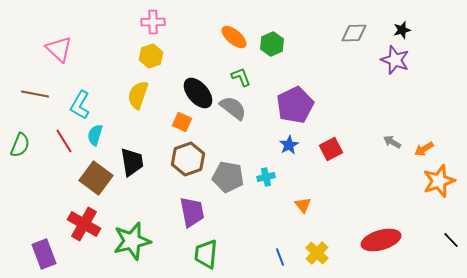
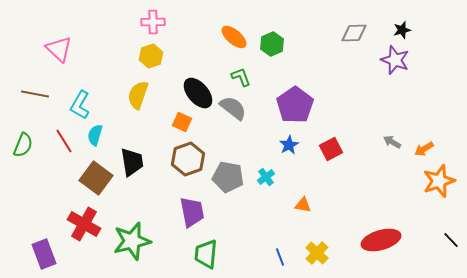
purple pentagon: rotated 9 degrees counterclockwise
green semicircle: moved 3 px right
cyan cross: rotated 24 degrees counterclockwise
orange triangle: rotated 42 degrees counterclockwise
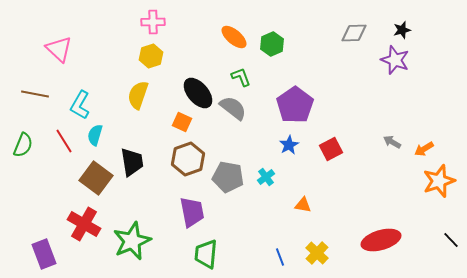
green star: rotated 9 degrees counterclockwise
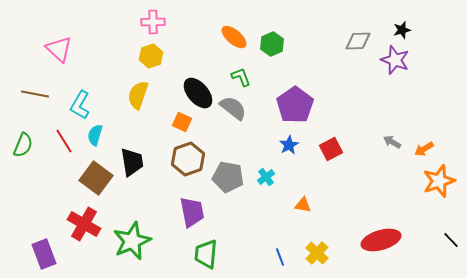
gray diamond: moved 4 px right, 8 px down
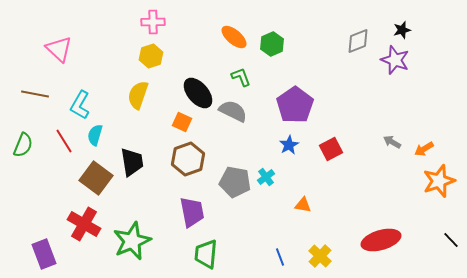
gray diamond: rotated 20 degrees counterclockwise
gray semicircle: moved 3 px down; rotated 12 degrees counterclockwise
gray pentagon: moved 7 px right, 5 px down
yellow cross: moved 3 px right, 3 px down
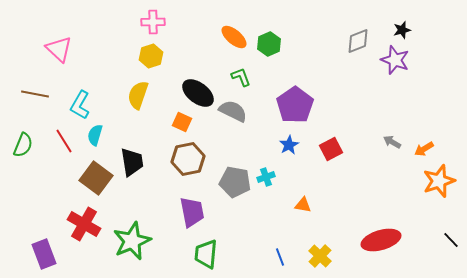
green hexagon: moved 3 px left
black ellipse: rotated 12 degrees counterclockwise
brown hexagon: rotated 8 degrees clockwise
cyan cross: rotated 18 degrees clockwise
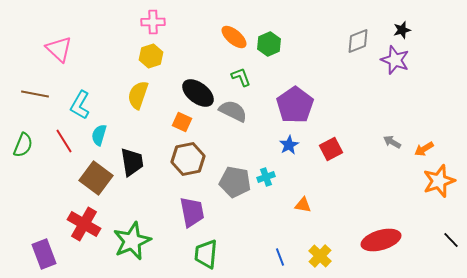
cyan semicircle: moved 4 px right
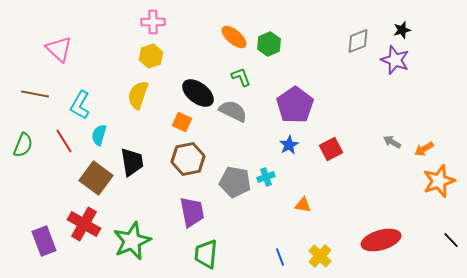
purple rectangle: moved 13 px up
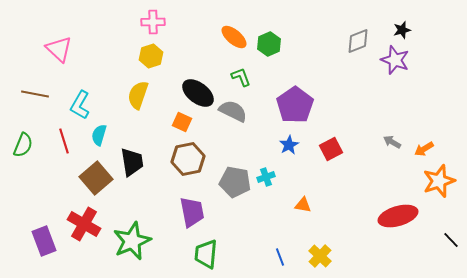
red line: rotated 15 degrees clockwise
brown square: rotated 12 degrees clockwise
red ellipse: moved 17 px right, 24 px up
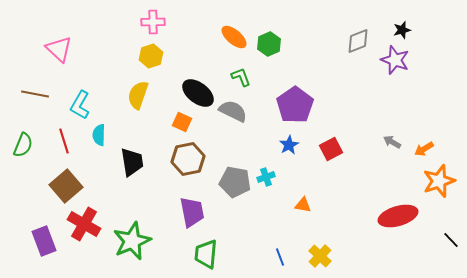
cyan semicircle: rotated 15 degrees counterclockwise
brown square: moved 30 px left, 8 px down
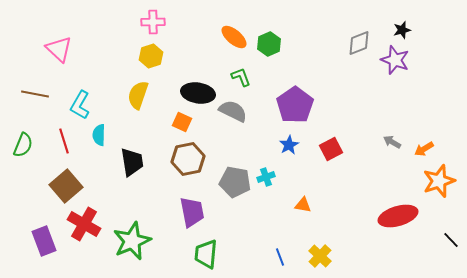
gray diamond: moved 1 px right, 2 px down
black ellipse: rotated 28 degrees counterclockwise
